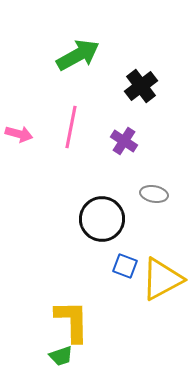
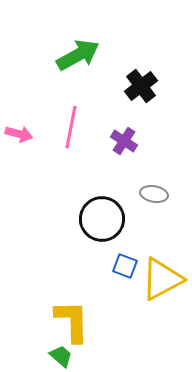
green trapezoid: rotated 120 degrees counterclockwise
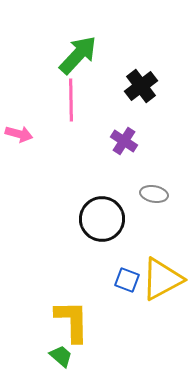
green arrow: rotated 18 degrees counterclockwise
pink line: moved 27 px up; rotated 12 degrees counterclockwise
blue square: moved 2 px right, 14 px down
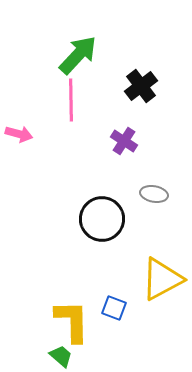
blue square: moved 13 px left, 28 px down
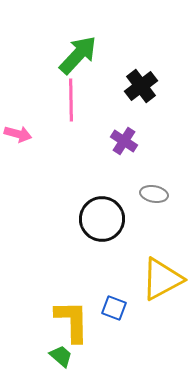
pink arrow: moved 1 px left
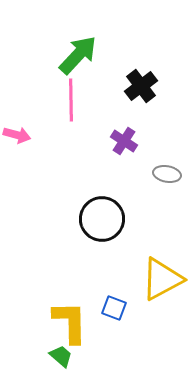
pink arrow: moved 1 px left, 1 px down
gray ellipse: moved 13 px right, 20 px up
yellow L-shape: moved 2 px left, 1 px down
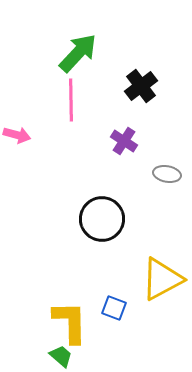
green arrow: moved 2 px up
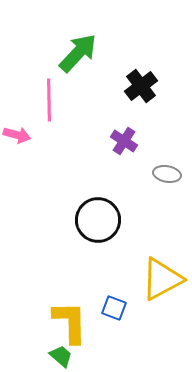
pink line: moved 22 px left
black circle: moved 4 px left, 1 px down
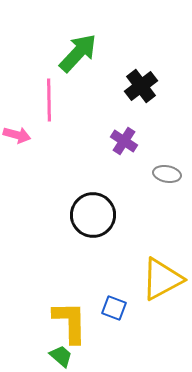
black circle: moved 5 px left, 5 px up
